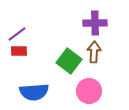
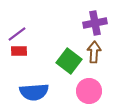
purple cross: rotated 10 degrees counterclockwise
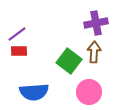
purple cross: moved 1 px right
pink circle: moved 1 px down
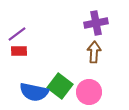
green square: moved 9 px left, 25 px down
blue semicircle: rotated 16 degrees clockwise
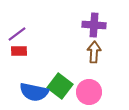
purple cross: moved 2 px left, 2 px down; rotated 15 degrees clockwise
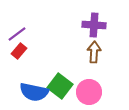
red rectangle: rotated 49 degrees counterclockwise
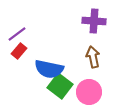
purple cross: moved 4 px up
brown arrow: moved 1 px left, 5 px down; rotated 15 degrees counterclockwise
blue semicircle: moved 15 px right, 23 px up
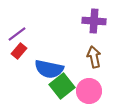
brown arrow: moved 1 px right
green square: moved 2 px right; rotated 15 degrees clockwise
pink circle: moved 1 px up
